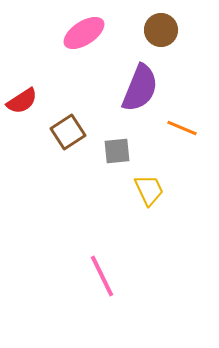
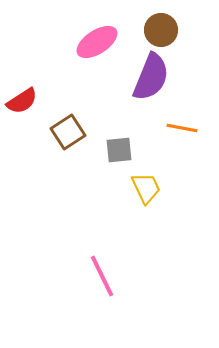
pink ellipse: moved 13 px right, 9 px down
purple semicircle: moved 11 px right, 11 px up
orange line: rotated 12 degrees counterclockwise
gray square: moved 2 px right, 1 px up
yellow trapezoid: moved 3 px left, 2 px up
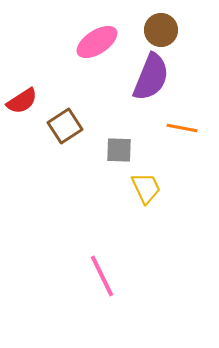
brown square: moved 3 px left, 6 px up
gray square: rotated 8 degrees clockwise
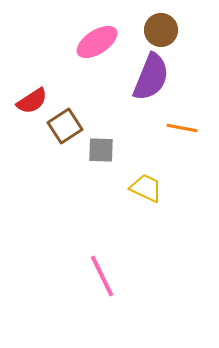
red semicircle: moved 10 px right
gray square: moved 18 px left
yellow trapezoid: rotated 40 degrees counterclockwise
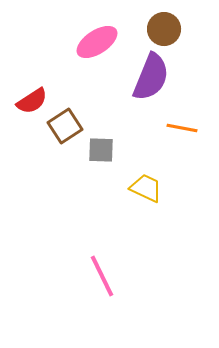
brown circle: moved 3 px right, 1 px up
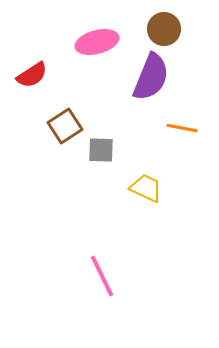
pink ellipse: rotated 18 degrees clockwise
red semicircle: moved 26 px up
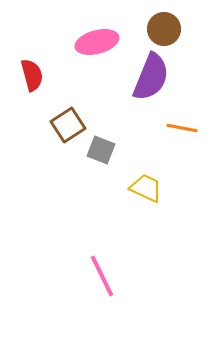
red semicircle: rotated 72 degrees counterclockwise
brown square: moved 3 px right, 1 px up
gray square: rotated 20 degrees clockwise
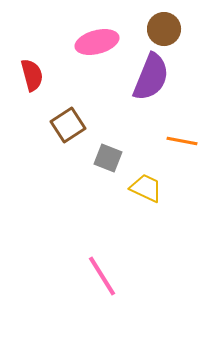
orange line: moved 13 px down
gray square: moved 7 px right, 8 px down
pink line: rotated 6 degrees counterclockwise
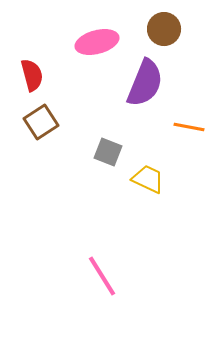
purple semicircle: moved 6 px left, 6 px down
brown square: moved 27 px left, 3 px up
orange line: moved 7 px right, 14 px up
gray square: moved 6 px up
yellow trapezoid: moved 2 px right, 9 px up
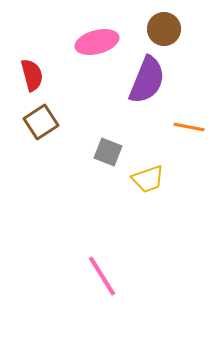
purple semicircle: moved 2 px right, 3 px up
yellow trapezoid: rotated 136 degrees clockwise
